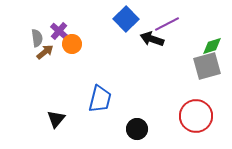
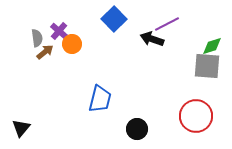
blue square: moved 12 px left
gray square: rotated 20 degrees clockwise
black triangle: moved 35 px left, 9 px down
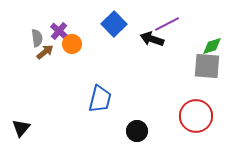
blue square: moved 5 px down
black circle: moved 2 px down
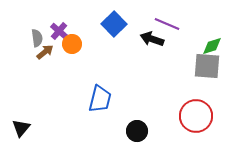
purple line: rotated 50 degrees clockwise
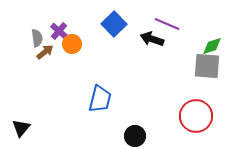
black circle: moved 2 px left, 5 px down
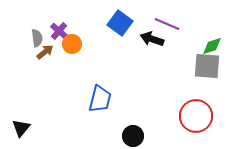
blue square: moved 6 px right, 1 px up; rotated 10 degrees counterclockwise
black circle: moved 2 px left
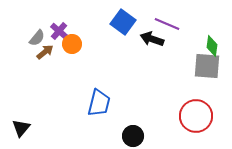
blue square: moved 3 px right, 1 px up
gray semicircle: rotated 48 degrees clockwise
green diamond: rotated 65 degrees counterclockwise
blue trapezoid: moved 1 px left, 4 px down
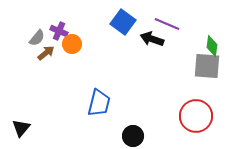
purple cross: rotated 18 degrees counterclockwise
brown arrow: moved 1 px right, 1 px down
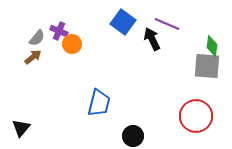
black arrow: rotated 45 degrees clockwise
brown arrow: moved 13 px left, 4 px down
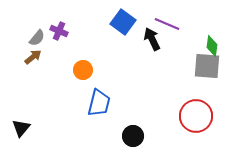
orange circle: moved 11 px right, 26 px down
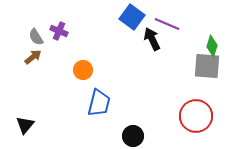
blue square: moved 9 px right, 5 px up
gray semicircle: moved 1 px left, 1 px up; rotated 108 degrees clockwise
green diamond: rotated 10 degrees clockwise
black triangle: moved 4 px right, 3 px up
